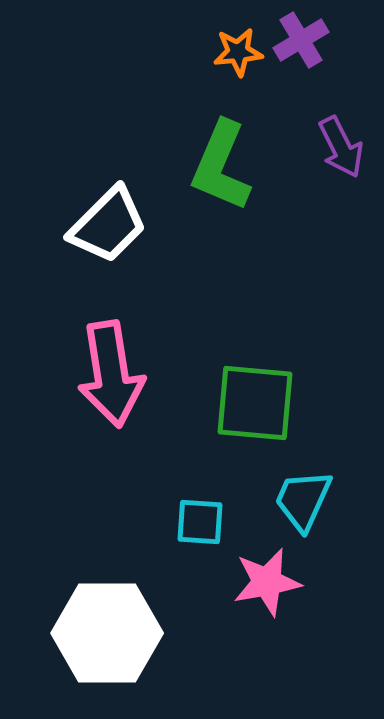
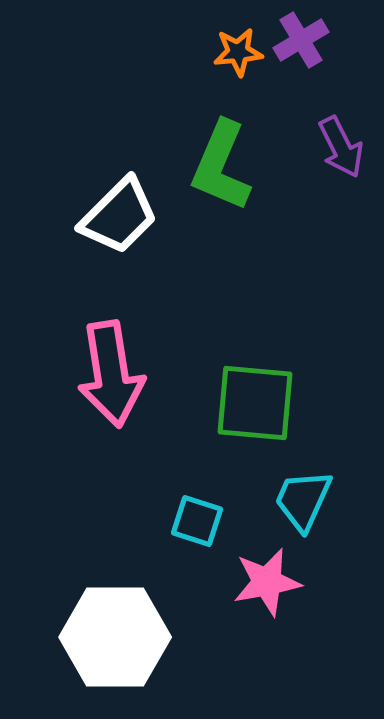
white trapezoid: moved 11 px right, 9 px up
cyan square: moved 3 px left, 1 px up; rotated 14 degrees clockwise
white hexagon: moved 8 px right, 4 px down
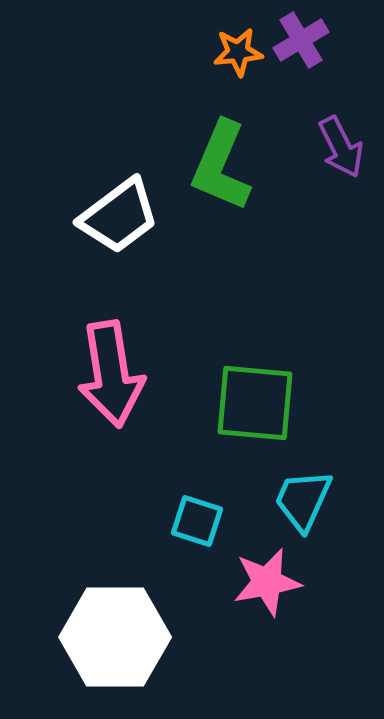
white trapezoid: rotated 8 degrees clockwise
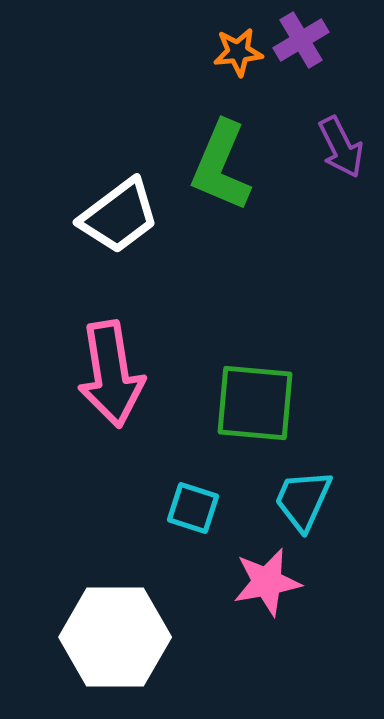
cyan square: moved 4 px left, 13 px up
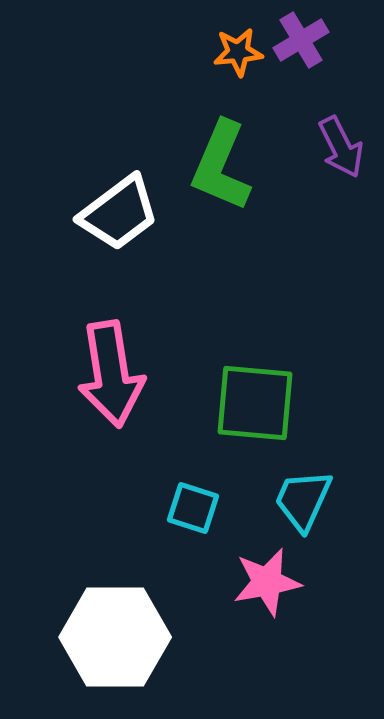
white trapezoid: moved 3 px up
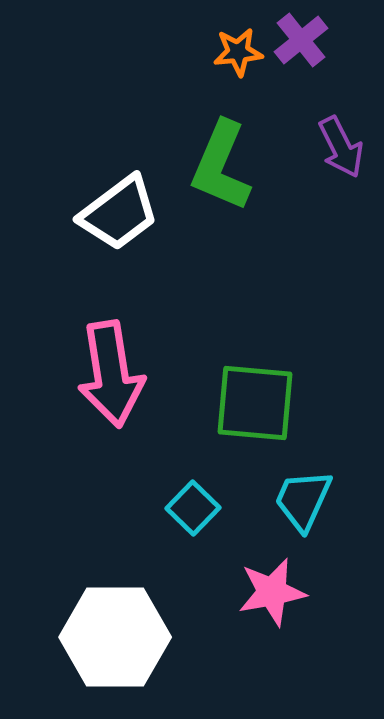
purple cross: rotated 8 degrees counterclockwise
cyan square: rotated 26 degrees clockwise
pink star: moved 5 px right, 10 px down
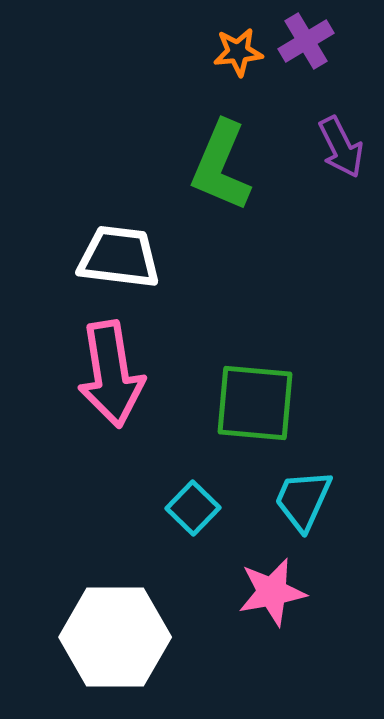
purple cross: moved 5 px right, 1 px down; rotated 8 degrees clockwise
white trapezoid: moved 44 px down; rotated 136 degrees counterclockwise
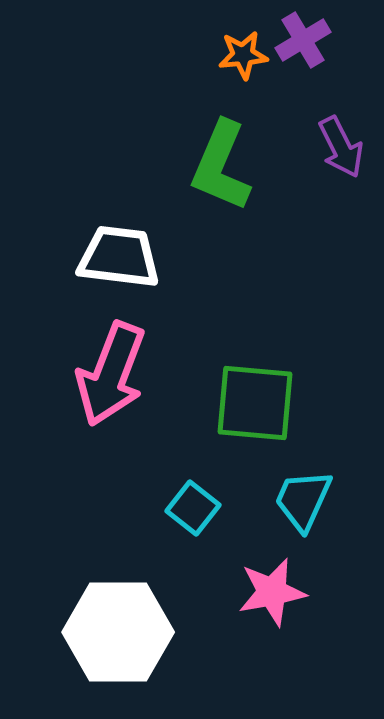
purple cross: moved 3 px left, 1 px up
orange star: moved 5 px right, 3 px down
pink arrow: rotated 30 degrees clockwise
cyan square: rotated 6 degrees counterclockwise
white hexagon: moved 3 px right, 5 px up
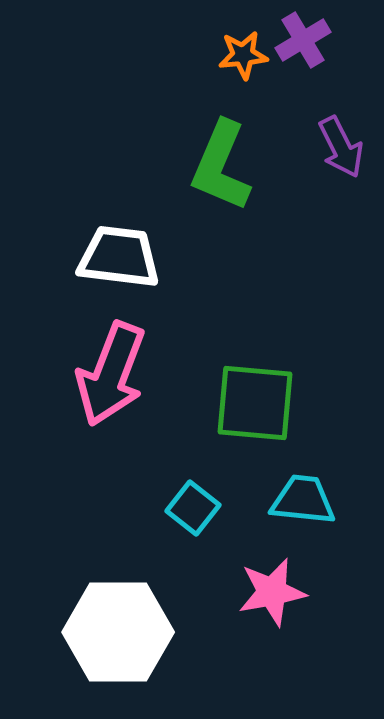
cyan trapezoid: rotated 72 degrees clockwise
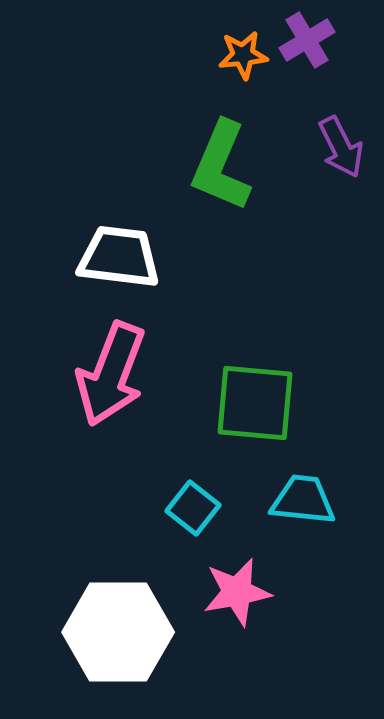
purple cross: moved 4 px right
pink star: moved 35 px left
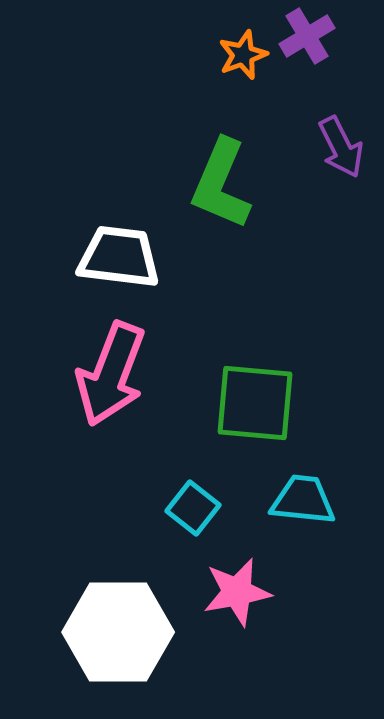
purple cross: moved 4 px up
orange star: rotated 15 degrees counterclockwise
green L-shape: moved 18 px down
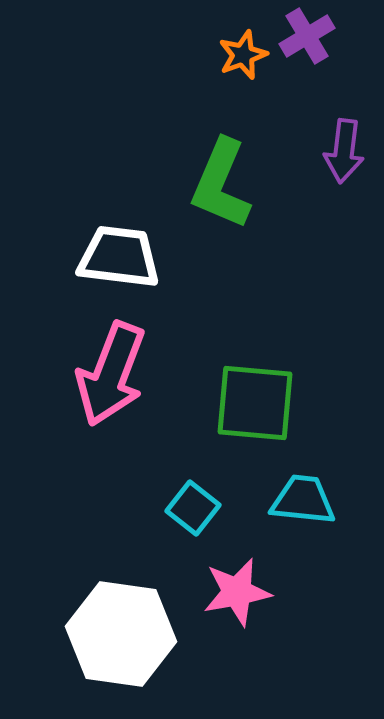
purple arrow: moved 3 px right, 4 px down; rotated 34 degrees clockwise
white hexagon: moved 3 px right, 2 px down; rotated 8 degrees clockwise
